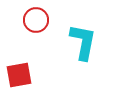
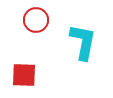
red square: moved 5 px right; rotated 12 degrees clockwise
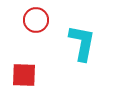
cyan L-shape: moved 1 px left, 1 px down
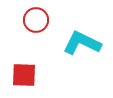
cyan L-shape: rotated 75 degrees counterclockwise
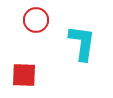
cyan L-shape: rotated 72 degrees clockwise
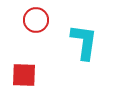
cyan L-shape: moved 2 px right, 1 px up
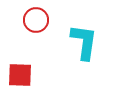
red square: moved 4 px left
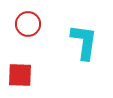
red circle: moved 8 px left, 4 px down
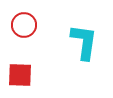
red circle: moved 4 px left, 1 px down
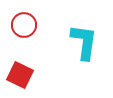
red square: rotated 24 degrees clockwise
